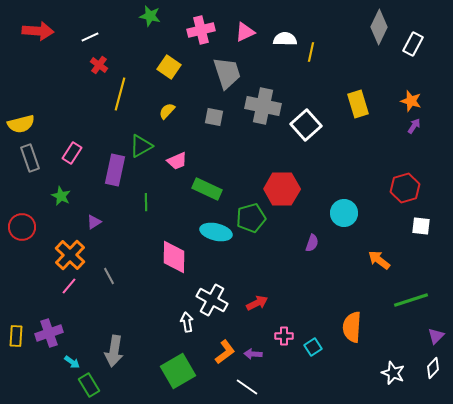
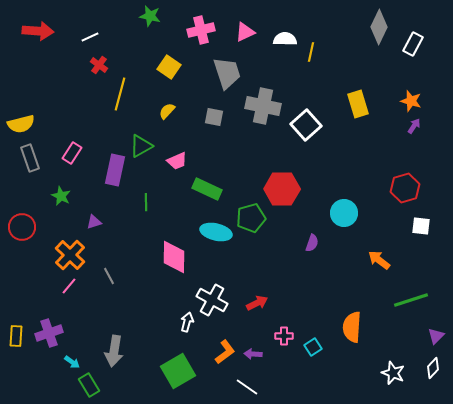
purple triangle at (94, 222): rotated 14 degrees clockwise
white arrow at (187, 322): rotated 24 degrees clockwise
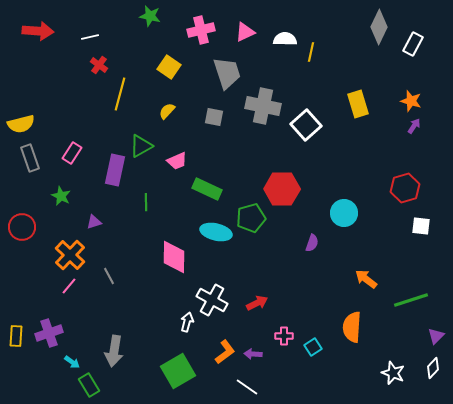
white line at (90, 37): rotated 12 degrees clockwise
orange arrow at (379, 260): moved 13 px left, 19 px down
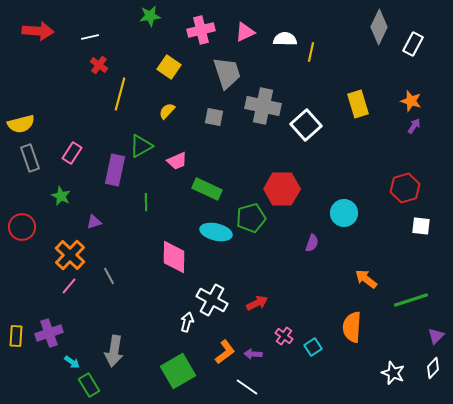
green star at (150, 16): rotated 20 degrees counterclockwise
pink cross at (284, 336): rotated 36 degrees clockwise
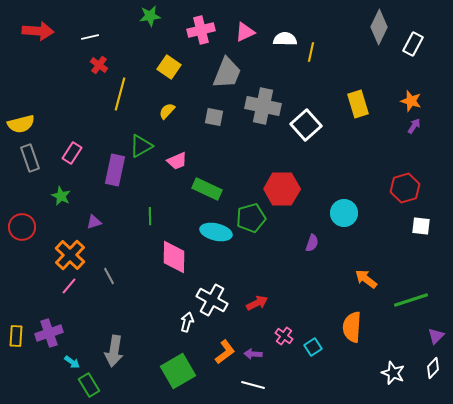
gray trapezoid at (227, 73): rotated 40 degrees clockwise
green line at (146, 202): moved 4 px right, 14 px down
white line at (247, 387): moved 6 px right, 2 px up; rotated 20 degrees counterclockwise
